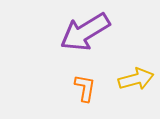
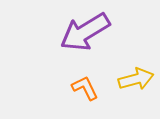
orange L-shape: rotated 36 degrees counterclockwise
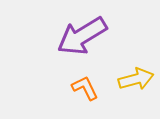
purple arrow: moved 3 px left, 4 px down
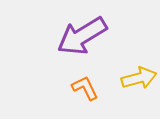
yellow arrow: moved 3 px right, 1 px up
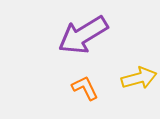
purple arrow: moved 1 px right, 1 px up
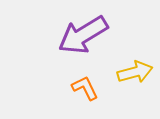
yellow arrow: moved 4 px left, 6 px up
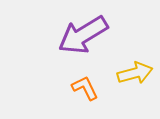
yellow arrow: moved 1 px down
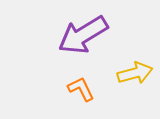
orange L-shape: moved 4 px left, 1 px down
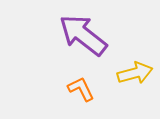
purple arrow: rotated 69 degrees clockwise
